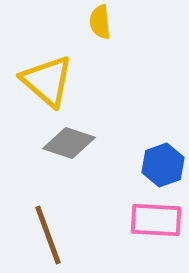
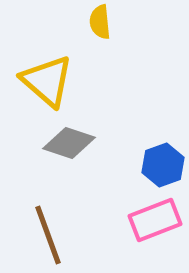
pink rectangle: moved 1 px left; rotated 24 degrees counterclockwise
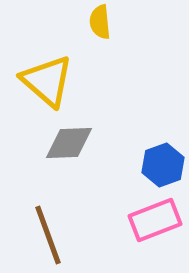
gray diamond: rotated 21 degrees counterclockwise
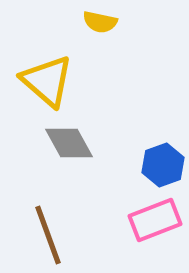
yellow semicircle: rotated 72 degrees counterclockwise
gray diamond: rotated 63 degrees clockwise
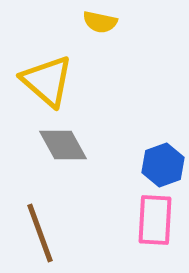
gray diamond: moved 6 px left, 2 px down
pink rectangle: rotated 66 degrees counterclockwise
brown line: moved 8 px left, 2 px up
